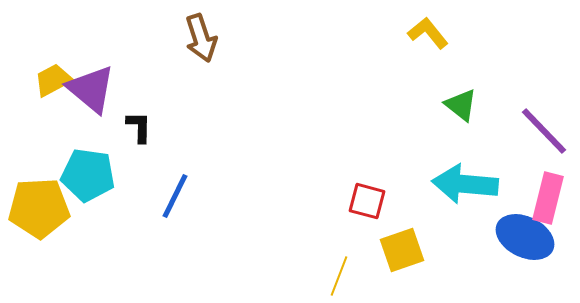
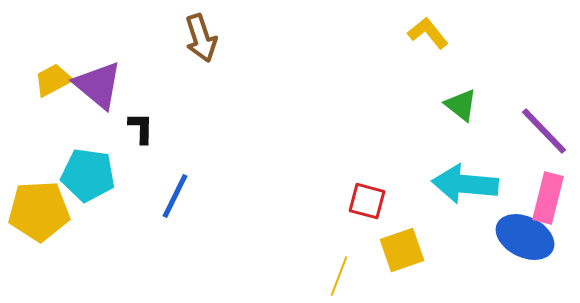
purple triangle: moved 7 px right, 4 px up
black L-shape: moved 2 px right, 1 px down
yellow pentagon: moved 3 px down
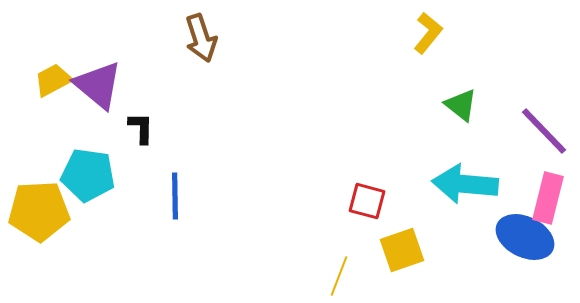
yellow L-shape: rotated 78 degrees clockwise
blue line: rotated 27 degrees counterclockwise
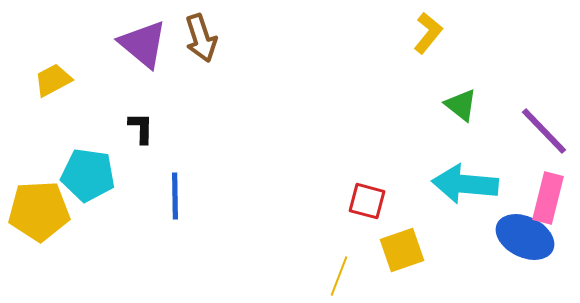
purple triangle: moved 45 px right, 41 px up
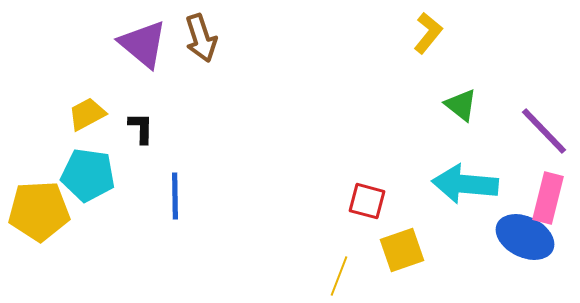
yellow trapezoid: moved 34 px right, 34 px down
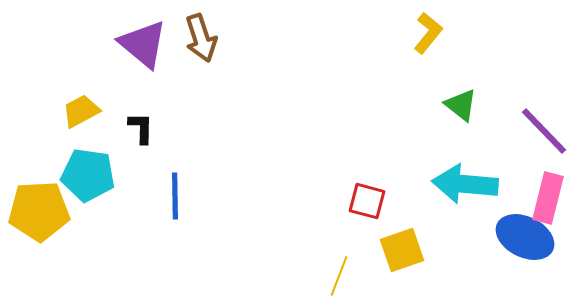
yellow trapezoid: moved 6 px left, 3 px up
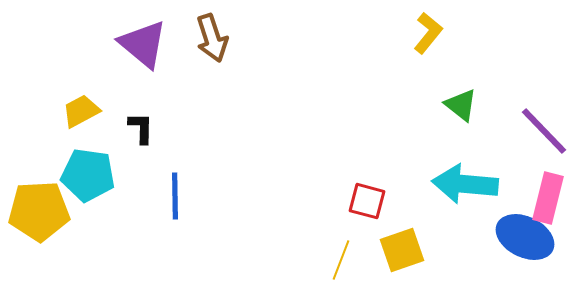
brown arrow: moved 11 px right
yellow line: moved 2 px right, 16 px up
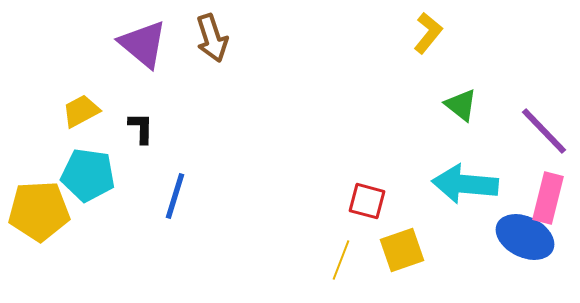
blue line: rotated 18 degrees clockwise
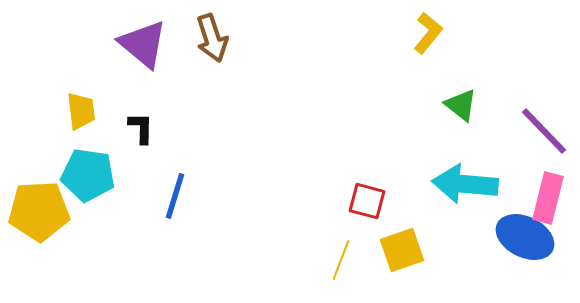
yellow trapezoid: rotated 111 degrees clockwise
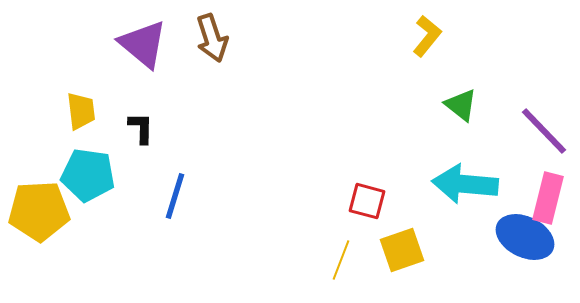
yellow L-shape: moved 1 px left, 3 px down
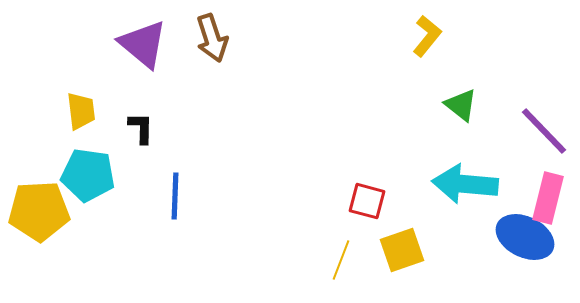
blue line: rotated 15 degrees counterclockwise
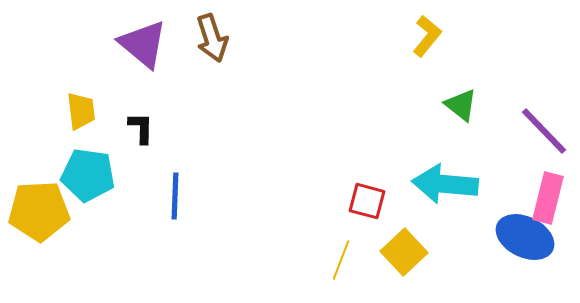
cyan arrow: moved 20 px left
yellow square: moved 2 px right, 2 px down; rotated 24 degrees counterclockwise
